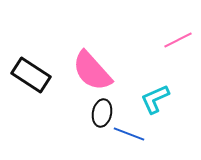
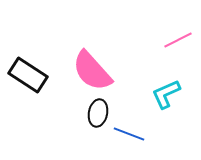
black rectangle: moved 3 px left
cyan L-shape: moved 11 px right, 5 px up
black ellipse: moved 4 px left
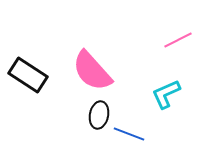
black ellipse: moved 1 px right, 2 px down
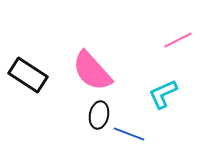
cyan L-shape: moved 3 px left
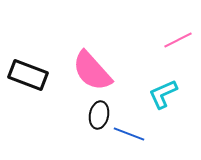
black rectangle: rotated 12 degrees counterclockwise
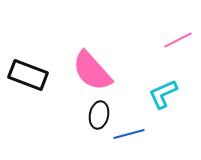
blue line: rotated 36 degrees counterclockwise
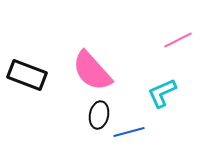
black rectangle: moved 1 px left
cyan L-shape: moved 1 px left, 1 px up
blue line: moved 2 px up
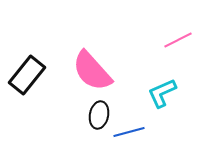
black rectangle: rotated 72 degrees counterclockwise
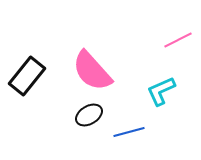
black rectangle: moved 1 px down
cyan L-shape: moved 1 px left, 2 px up
black ellipse: moved 10 px left; rotated 48 degrees clockwise
